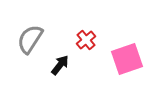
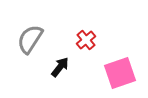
pink square: moved 7 px left, 14 px down
black arrow: moved 2 px down
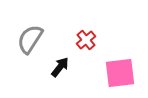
pink square: rotated 12 degrees clockwise
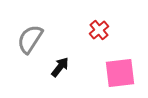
red cross: moved 13 px right, 10 px up
